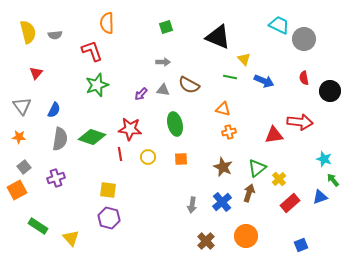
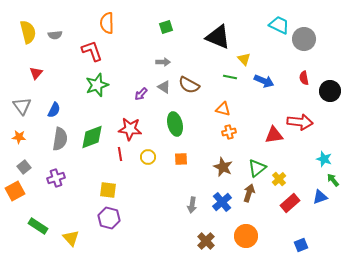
gray triangle at (163, 90): moved 1 px right, 3 px up; rotated 24 degrees clockwise
green diamond at (92, 137): rotated 40 degrees counterclockwise
orange square at (17, 190): moved 2 px left, 1 px down
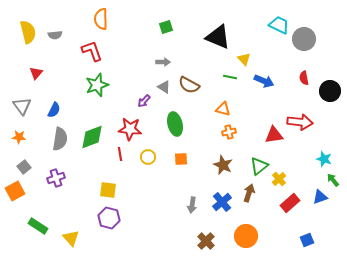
orange semicircle at (107, 23): moved 6 px left, 4 px up
purple arrow at (141, 94): moved 3 px right, 7 px down
brown star at (223, 167): moved 2 px up
green triangle at (257, 168): moved 2 px right, 2 px up
blue square at (301, 245): moved 6 px right, 5 px up
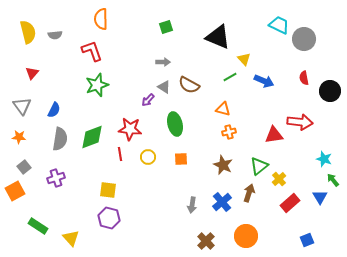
red triangle at (36, 73): moved 4 px left
green line at (230, 77): rotated 40 degrees counterclockwise
purple arrow at (144, 101): moved 4 px right, 1 px up
blue triangle at (320, 197): rotated 42 degrees counterclockwise
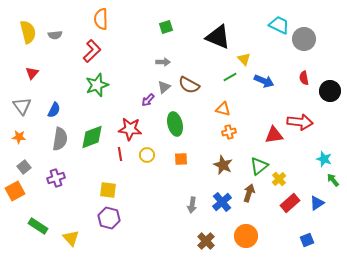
red L-shape at (92, 51): rotated 65 degrees clockwise
gray triangle at (164, 87): rotated 48 degrees clockwise
yellow circle at (148, 157): moved 1 px left, 2 px up
blue triangle at (320, 197): moved 3 px left, 6 px down; rotated 28 degrees clockwise
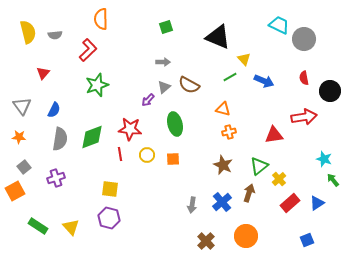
red L-shape at (92, 51): moved 4 px left, 1 px up
red triangle at (32, 73): moved 11 px right
red arrow at (300, 122): moved 4 px right, 5 px up; rotated 15 degrees counterclockwise
orange square at (181, 159): moved 8 px left
yellow square at (108, 190): moved 2 px right, 1 px up
yellow triangle at (71, 238): moved 11 px up
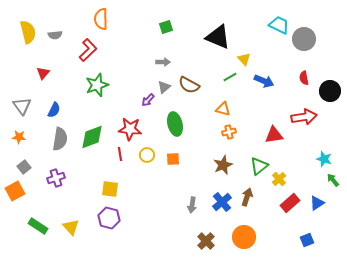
brown star at (223, 165): rotated 24 degrees clockwise
brown arrow at (249, 193): moved 2 px left, 4 px down
orange circle at (246, 236): moved 2 px left, 1 px down
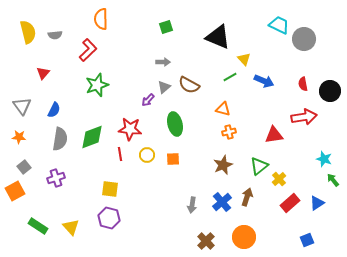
red semicircle at (304, 78): moved 1 px left, 6 px down
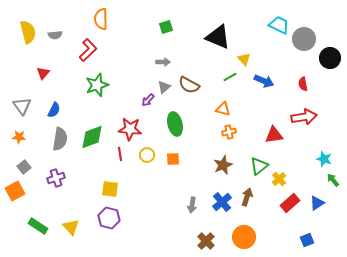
black circle at (330, 91): moved 33 px up
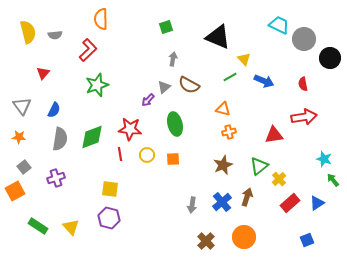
gray arrow at (163, 62): moved 10 px right, 3 px up; rotated 80 degrees counterclockwise
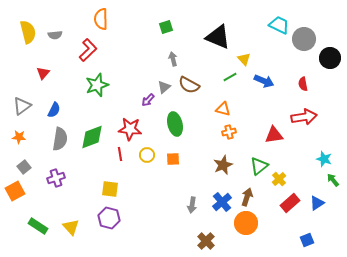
gray arrow at (173, 59): rotated 24 degrees counterclockwise
gray triangle at (22, 106): rotated 30 degrees clockwise
orange circle at (244, 237): moved 2 px right, 14 px up
